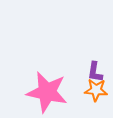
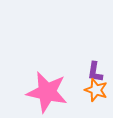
orange star: rotated 15 degrees clockwise
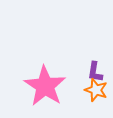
pink star: moved 2 px left, 6 px up; rotated 21 degrees clockwise
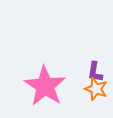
orange star: moved 1 px up
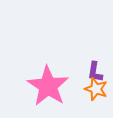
pink star: moved 3 px right
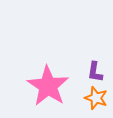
orange star: moved 9 px down
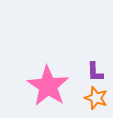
purple L-shape: rotated 10 degrees counterclockwise
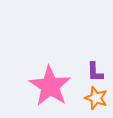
pink star: moved 2 px right
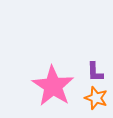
pink star: moved 3 px right
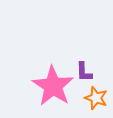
purple L-shape: moved 11 px left
